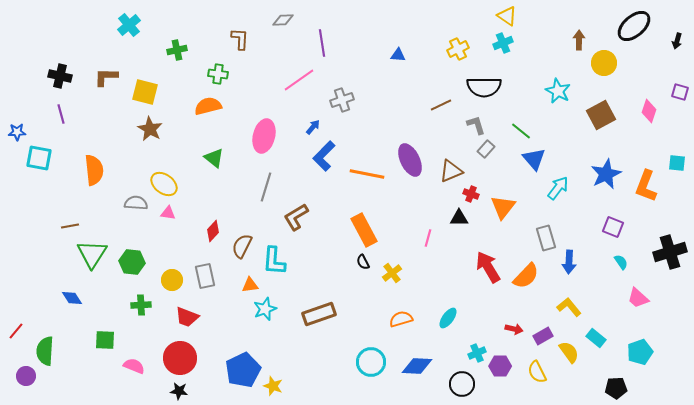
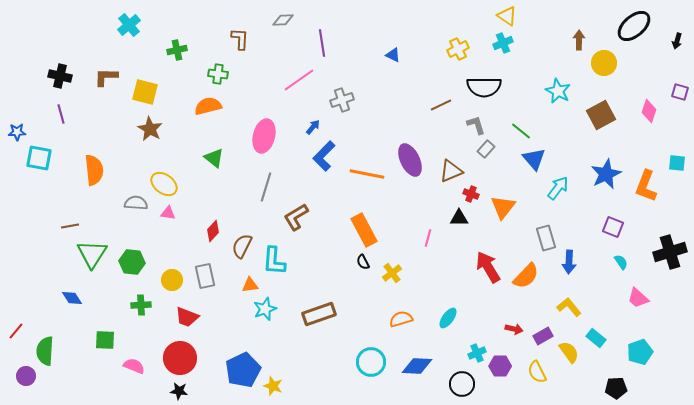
blue triangle at (398, 55): moved 5 px left; rotated 21 degrees clockwise
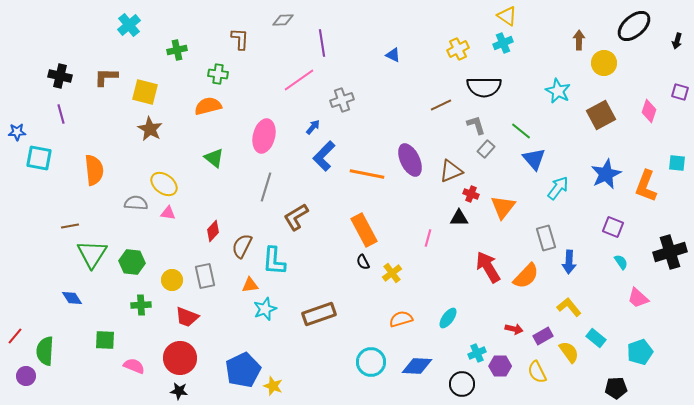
red line at (16, 331): moved 1 px left, 5 px down
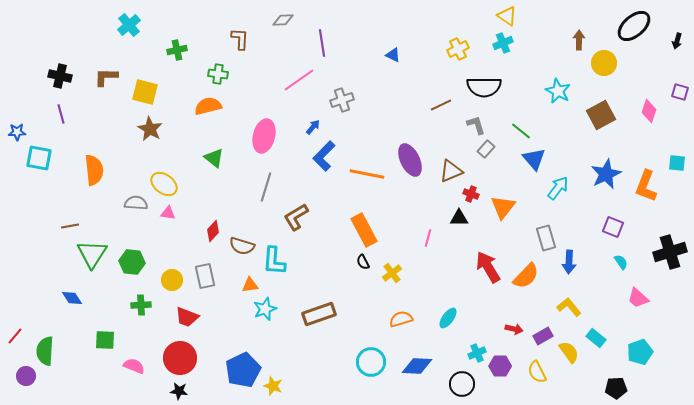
brown semicircle at (242, 246): rotated 100 degrees counterclockwise
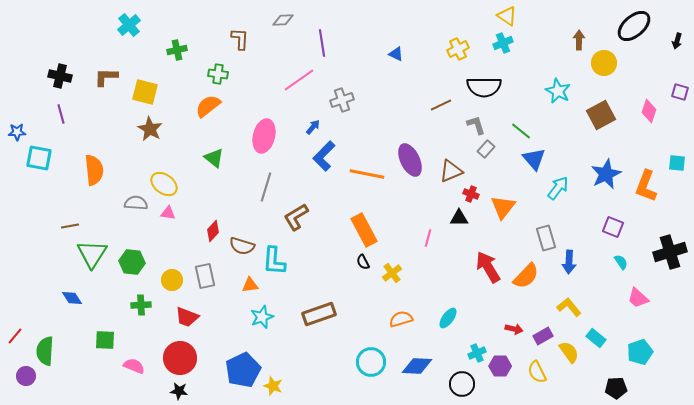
blue triangle at (393, 55): moved 3 px right, 1 px up
orange semicircle at (208, 106): rotated 24 degrees counterclockwise
cyan star at (265, 309): moved 3 px left, 8 px down
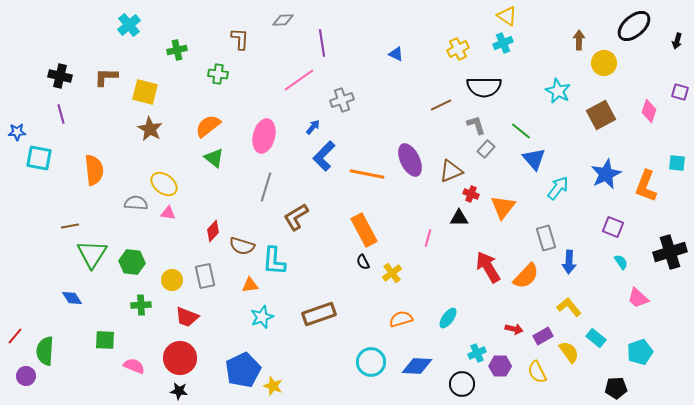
orange semicircle at (208, 106): moved 20 px down
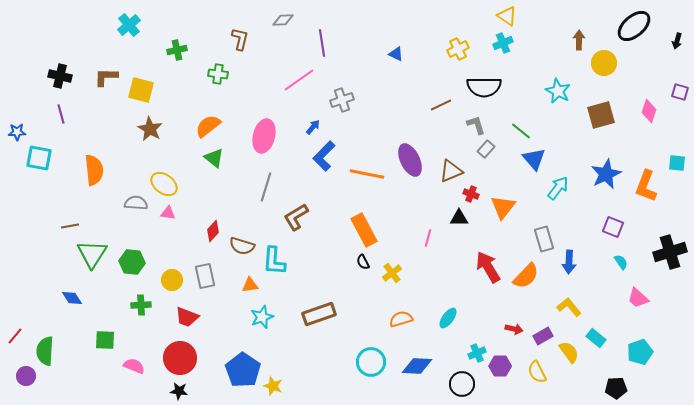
brown L-shape at (240, 39): rotated 10 degrees clockwise
yellow square at (145, 92): moved 4 px left, 2 px up
brown square at (601, 115): rotated 12 degrees clockwise
gray rectangle at (546, 238): moved 2 px left, 1 px down
blue pentagon at (243, 370): rotated 12 degrees counterclockwise
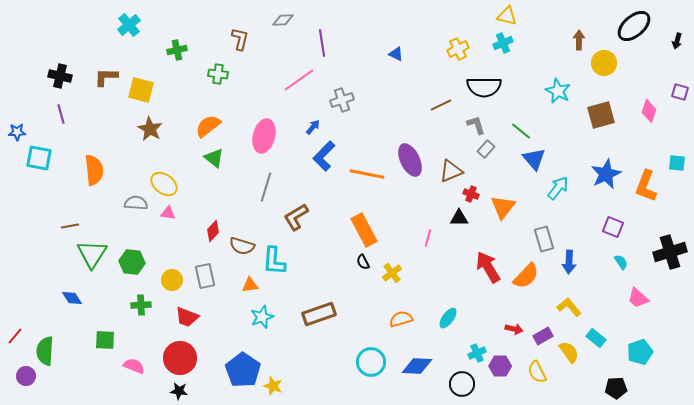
yellow triangle at (507, 16): rotated 20 degrees counterclockwise
